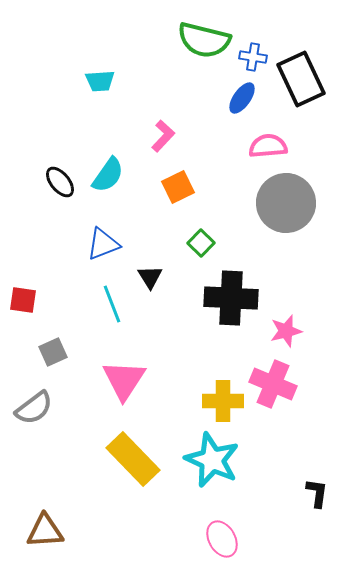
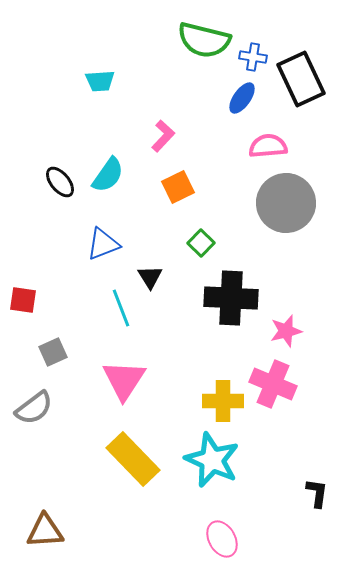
cyan line: moved 9 px right, 4 px down
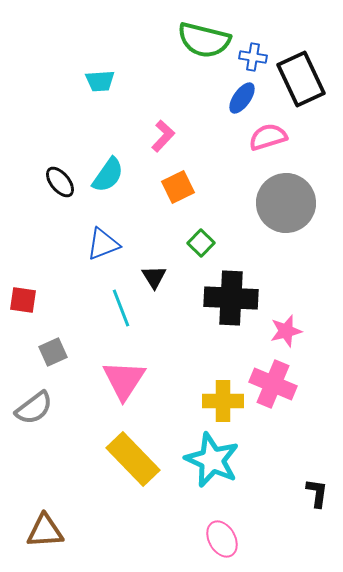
pink semicircle: moved 9 px up; rotated 12 degrees counterclockwise
black triangle: moved 4 px right
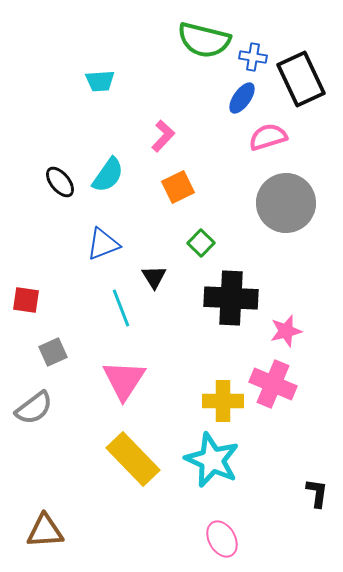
red square: moved 3 px right
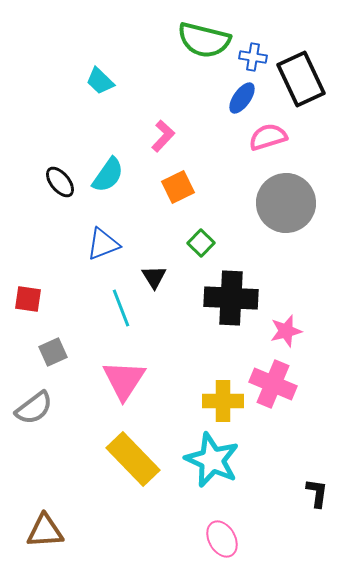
cyan trapezoid: rotated 48 degrees clockwise
red square: moved 2 px right, 1 px up
